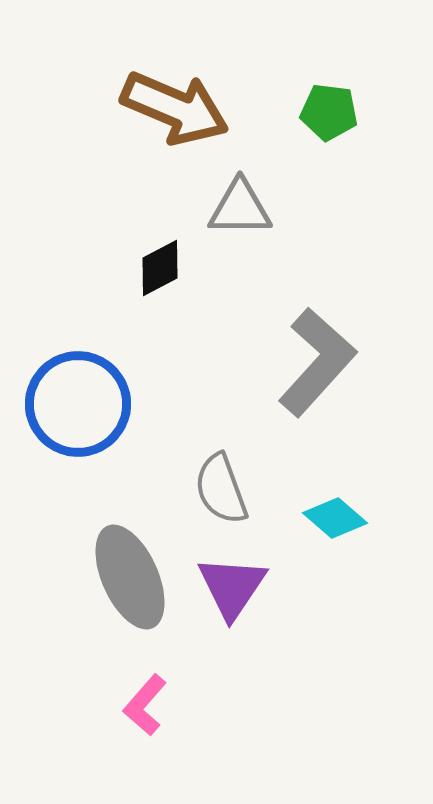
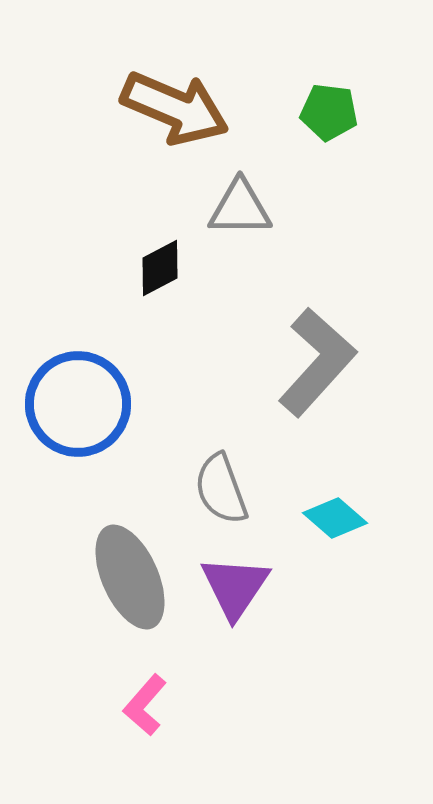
purple triangle: moved 3 px right
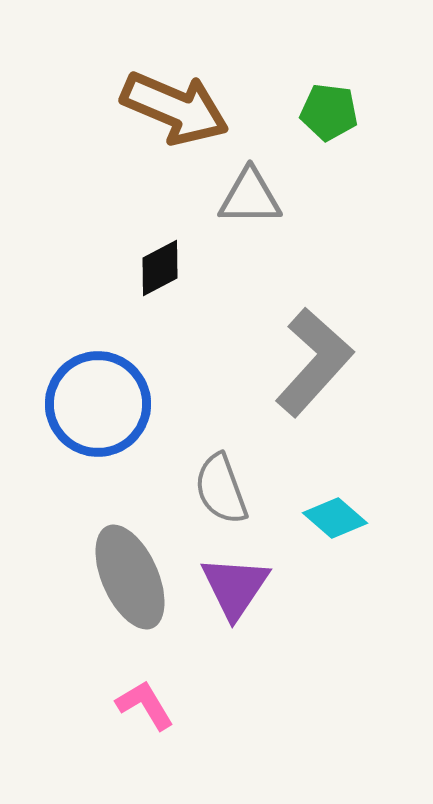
gray triangle: moved 10 px right, 11 px up
gray L-shape: moved 3 px left
blue circle: moved 20 px right
pink L-shape: rotated 108 degrees clockwise
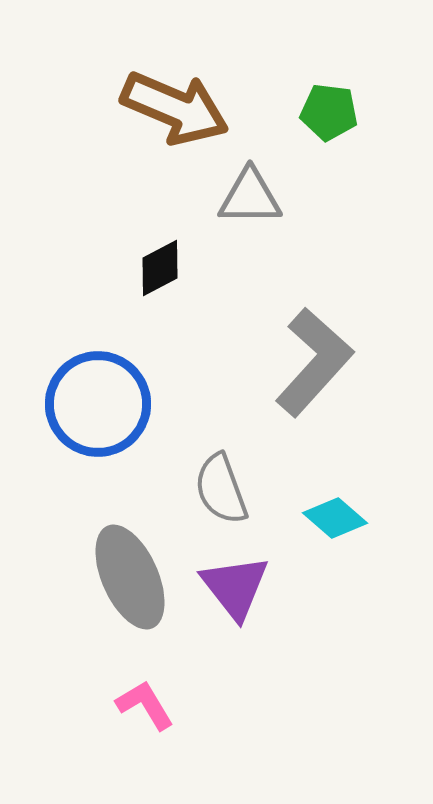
purple triangle: rotated 12 degrees counterclockwise
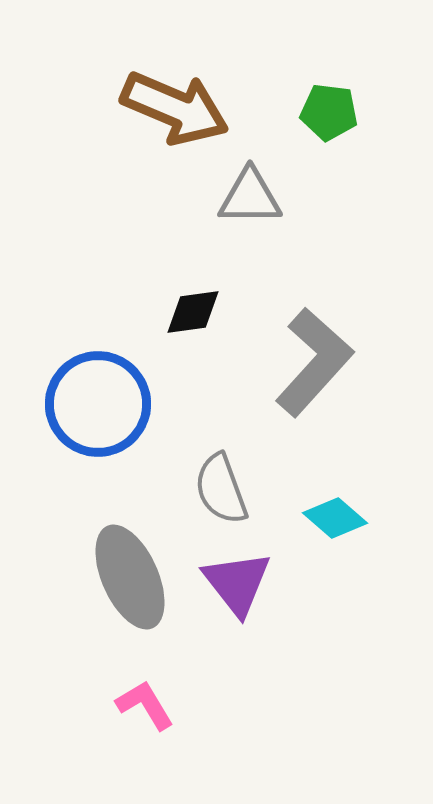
black diamond: moved 33 px right, 44 px down; rotated 20 degrees clockwise
purple triangle: moved 2 px right, 4 px up
